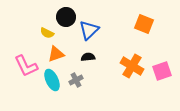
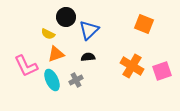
yellow semicircle: moved 1 px right, 1 px down
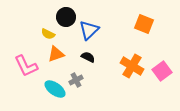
black semicircle: rotated 32 degrees clockwise
pink square: rotated 18 degrees counterclockwise
cyan ellipse: moved 3 px right, 9 px down; rotated 30 degrees counterclockwise
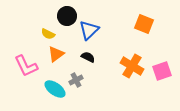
black circle: moved 1 px right, 1 px up
orange triangle: rotated 18 degrees counterclockwise
pink square: rotated 18 degrees clockwise
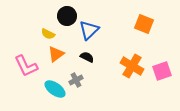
black semicircle: moved 1 px left
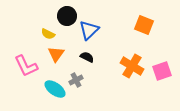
orange square: moved 1 px down
orange triangle: rotated 18 degrees counterclockwise
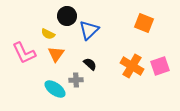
orange square: moved 2 px up
black semicircle: moved 3 px right, 7 px down; rotated 16 degrees clockwise
pink L-shape: moved 2 px left, 13 px up
pink square: moved 2 px left, 5 px up
gray cross: rotated 24 degrees clockwise
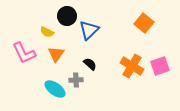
orange square: rotated 18 degrees clockwise
yellow semicircle: moved 1 px left, 2 px up
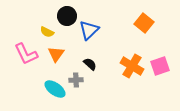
pink L-shape: moved 2 px right, 1 px down
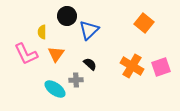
yellow semicircle: moved 5 px left; rotated 64 degrees clockwise
pink square: moved 1 px right, 1 px down
